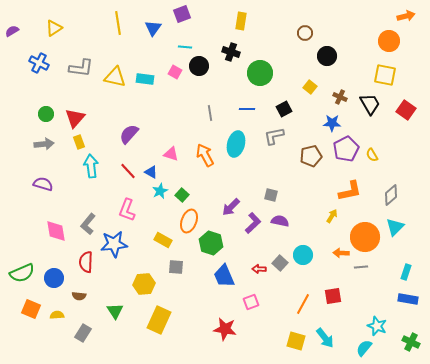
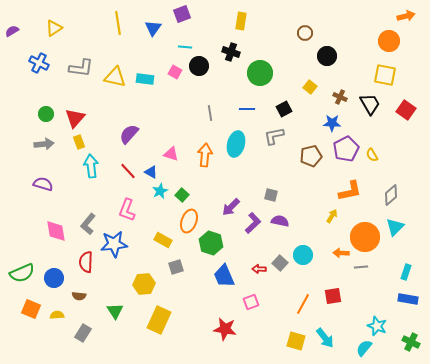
orange arrow at (205, 155): rotated 35 degrees clockwise
gray square at (176, 267): rotated 21 degrees counterclockwise
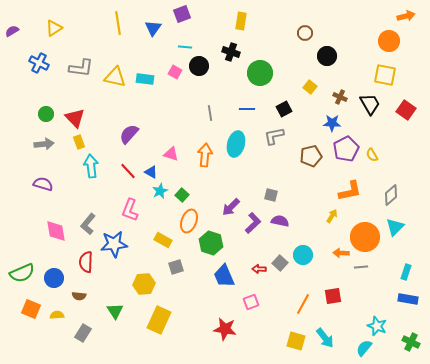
red triangle at (75, 118): rotated 25 degrees counterclockwise
pink L-shape at (127, 210): moved 3 px right
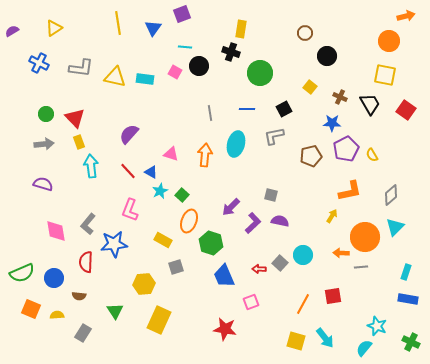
yellow rectangle at (241, 21): moved 8 px down
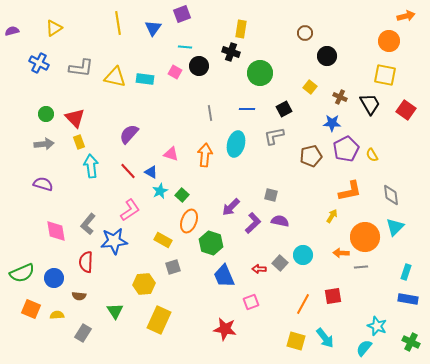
purple semicircle at (12, 31): rotated 16 degrees clockwise
gray diamond at (391, 195): rotated 55 degrees counterclockwise
pink L-shape at (130, 210): rotated 145 degrees counterclockwise
blue star at (114, 244): moved 3 px up
gray square at (176, 267): moved 3 px left
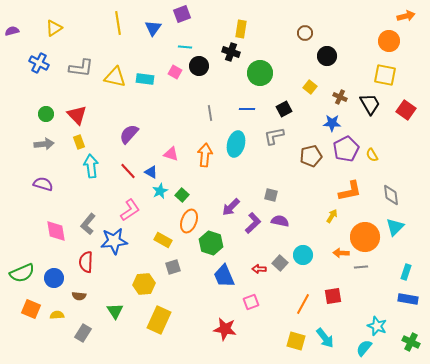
red triangle at (75, 118): moved 2 px right, 3 px up
